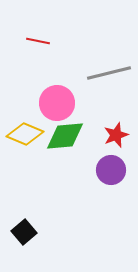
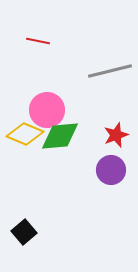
gray line: moved 1 px right, 2 px up
pink circle: moved 10 px left, 7 px down
green diamond: moved 5 px left
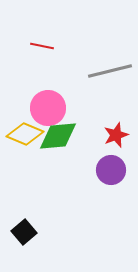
red line: moved 4 px right, 5 px down
pink circle: moved 1 px right, 2 px up
green diamond: moved 2 px left
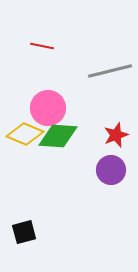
green diamond: rotated 9 degrees clockwise
black square: rotated 25 degrees clockwise
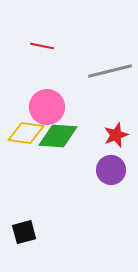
pink circle: moved 1 px left, 1 px up
yellow diamond: moved 1 px right, 1 px up; rotated 15 degrees counterclockwise
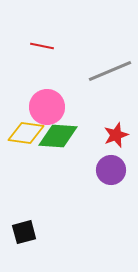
gray line: rotated 9 degrees counterclockwise
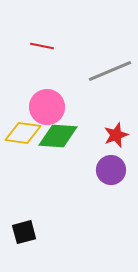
yellow diamond: moved 3 px left
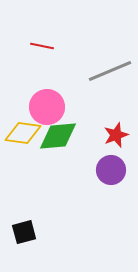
green diamond: rotated 9 degrees counterclockwise
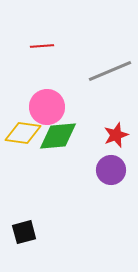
red line: rotated 15 degrees counterclockwise
